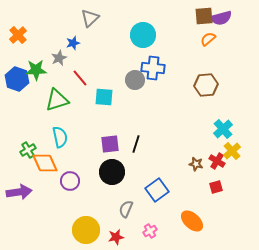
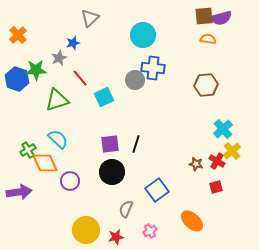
orange semicircle: rotated 49 degrees clockwise
cyan square: rotated 30 degrees counterclockwise
cyan semicircle: moved 2 px left, 2 px down; rotated 35 degrees counterclockwise
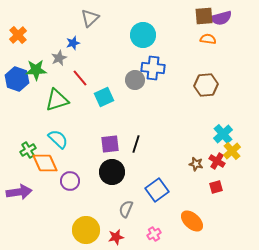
cyan cross: moved 5 px down
pink cross: moved 4 px right, 3 px down
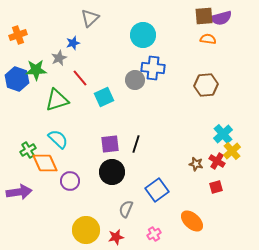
orange cross: rotated 24 degrees clockwise
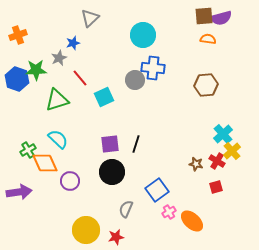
pink cross: moved 15 px right, 22 px up
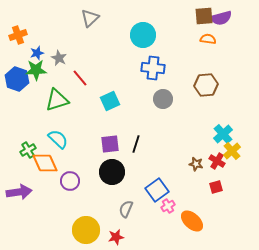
blue star: moved 36 px left, 10 px down
gray star: rotated 21 degrees counterclockwise
gray circle: moved 28 px right, 19 px down
cyan square: moved 6 px right, 4 px down
pink cross: moved 1 px left, 6 px up
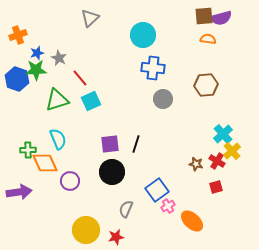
cyan square: moved 19 px left
cyan semicircle: rotated 25 degrees clockwise
green cross: rotated 28 degrees clockwise
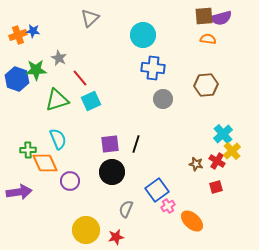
blue star: moved 4 px left, 22 px up; rotated 24 degrees clockwise
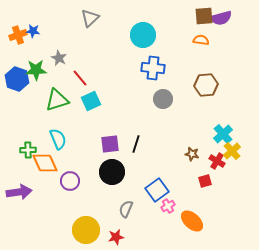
orange semicircle: moved 7 px left, 1 px down
brown star: moved 4 px left, 10 px up
red square: moved 11 px left, 6 px up
